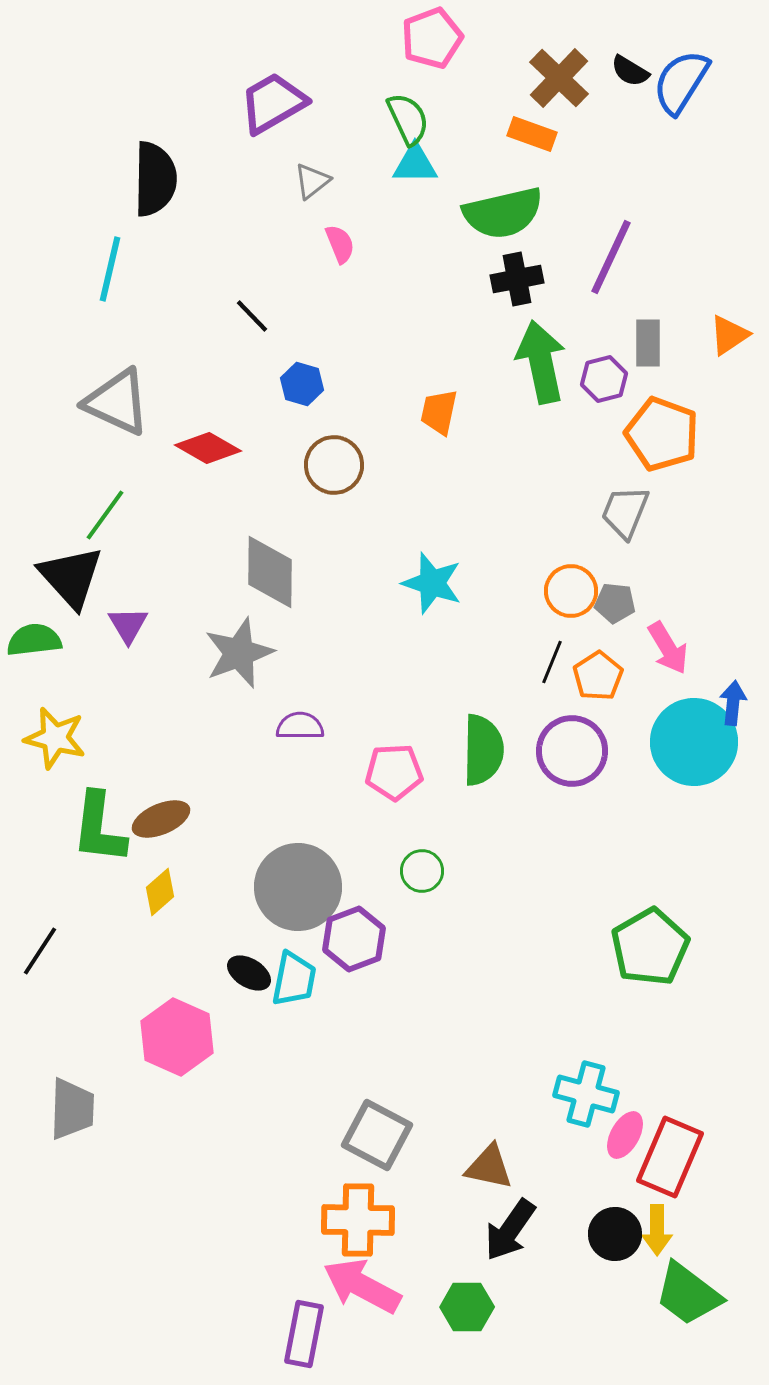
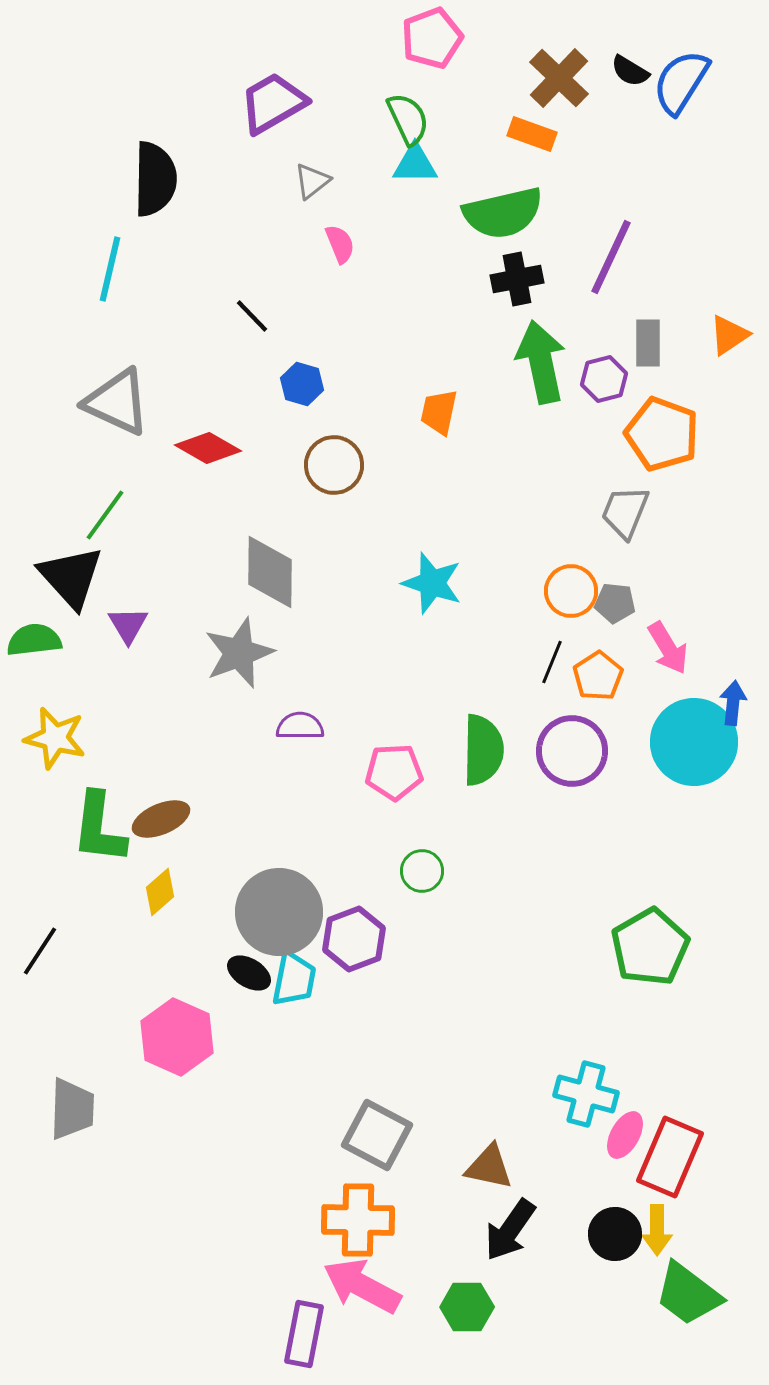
gray circle at (298, 887): moved 19 px left, 25 px down
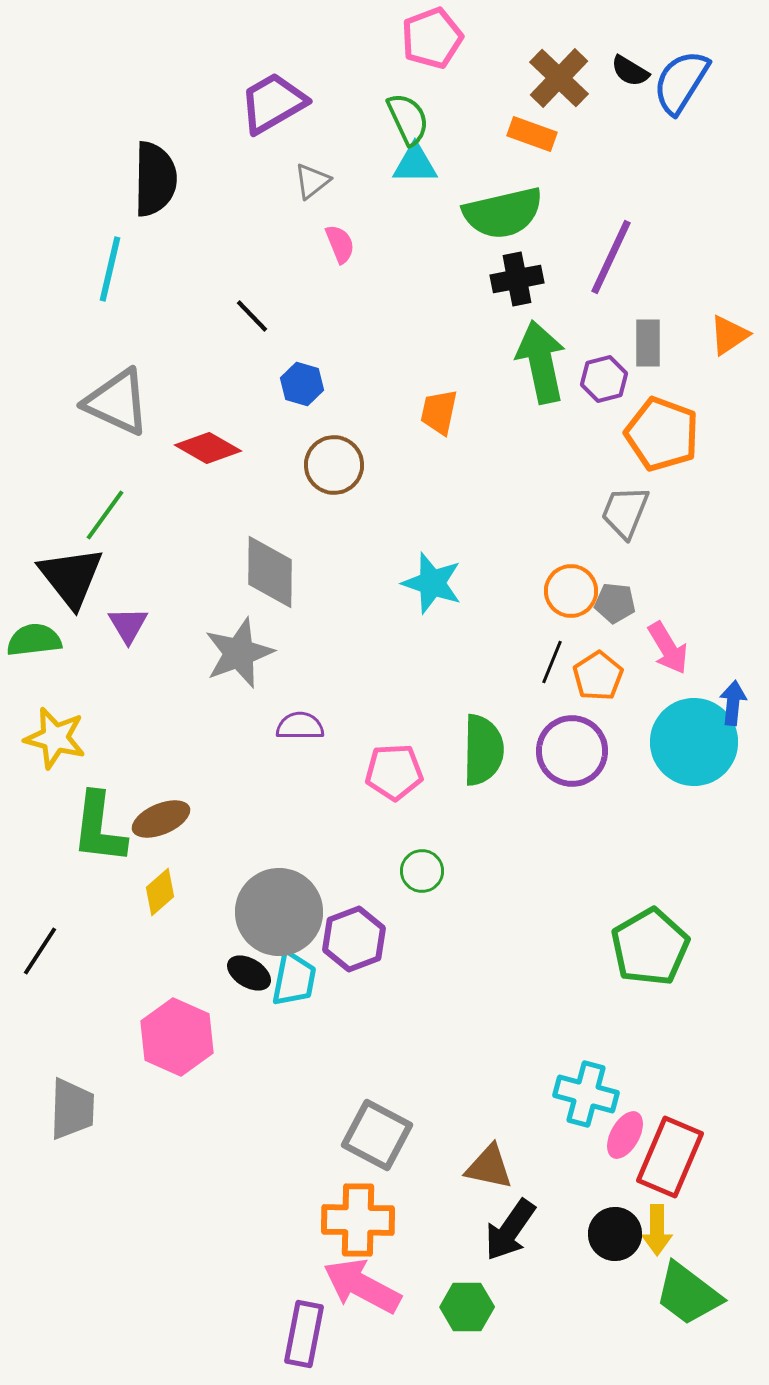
black triangle at (71, 577): rotated 4 degrees clockwise
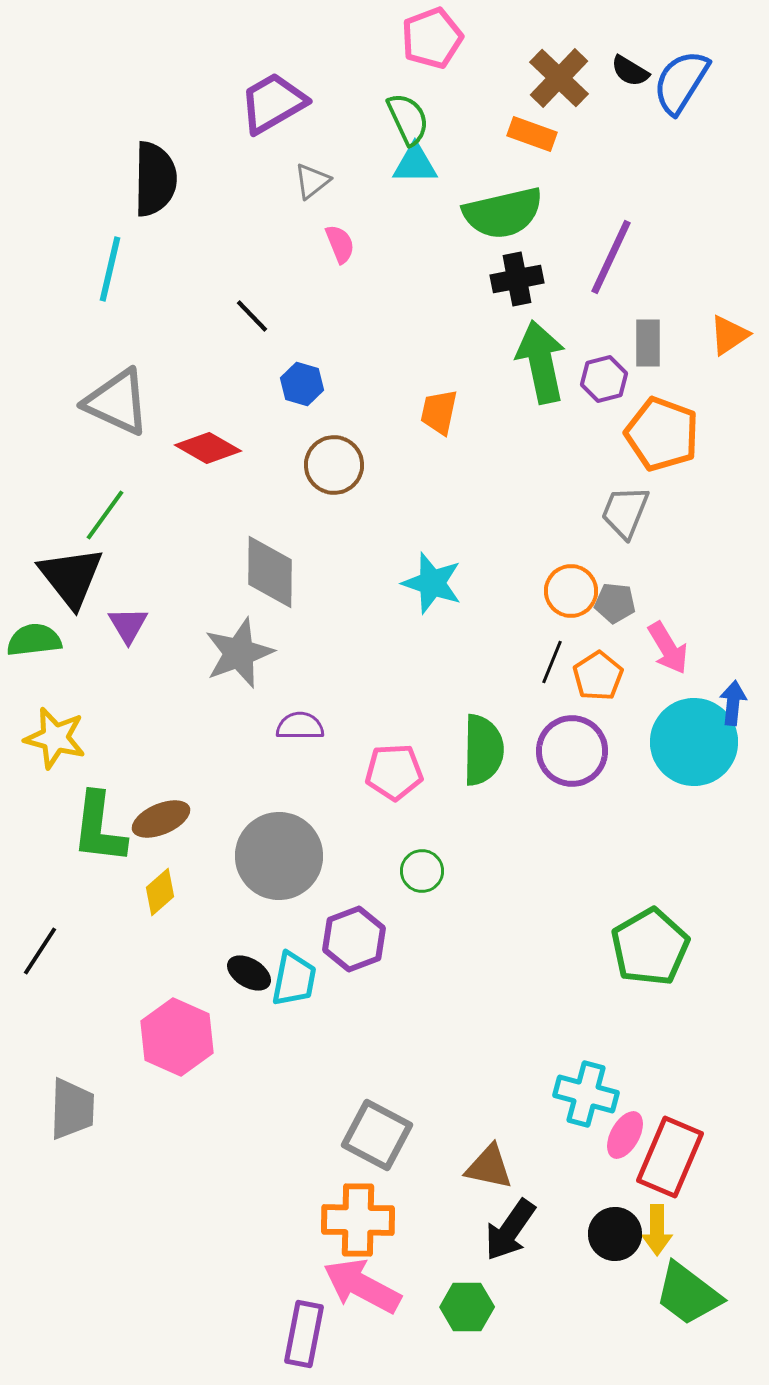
gray circle at (279, 912): moved 56 px up
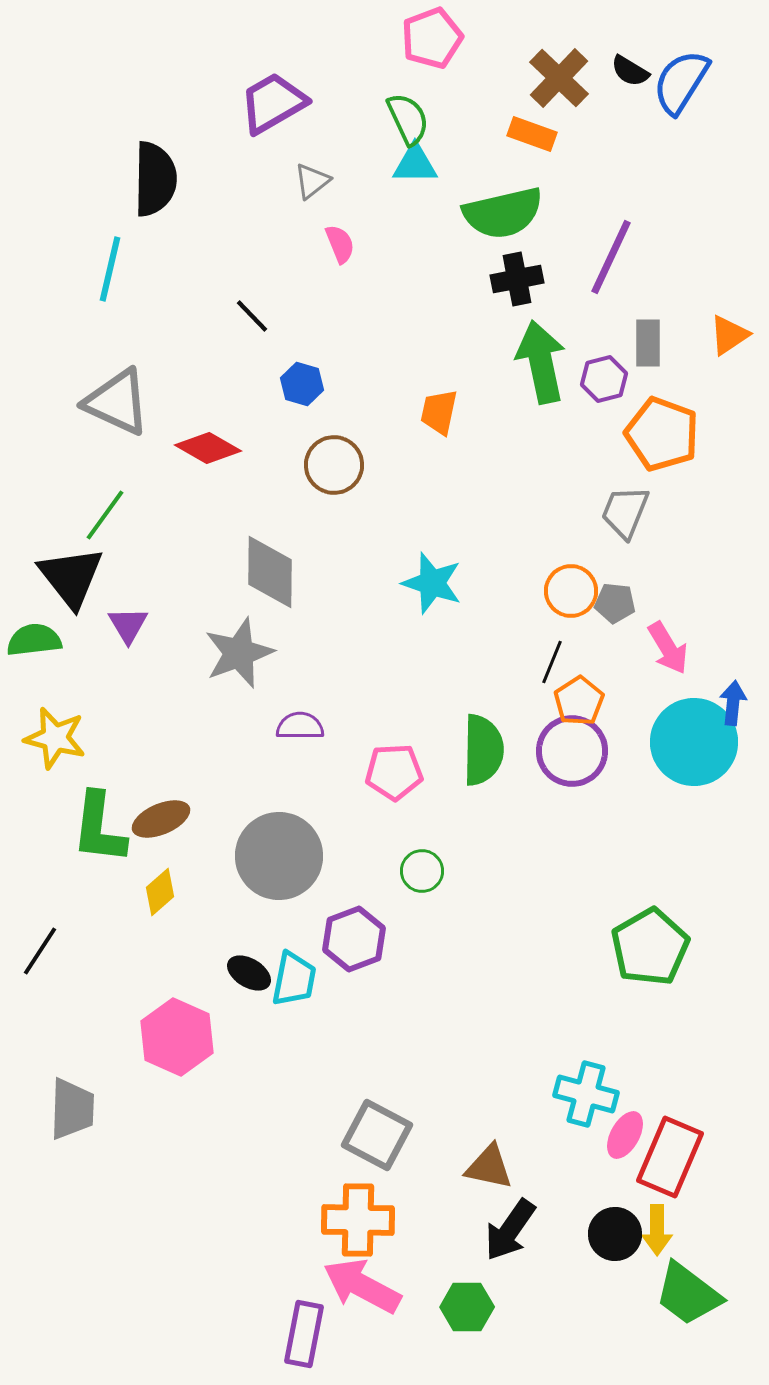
orange pentagon at (598, 676): moved 19 px left, 25 px down
